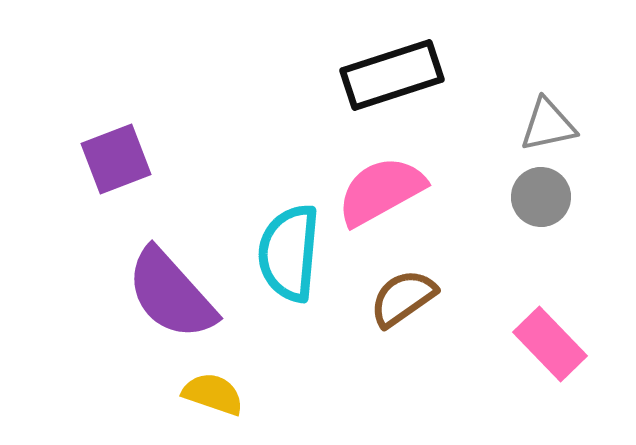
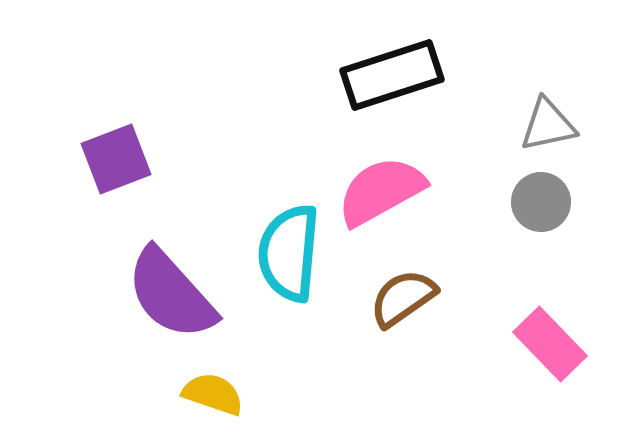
gray circle: moved 5 px down
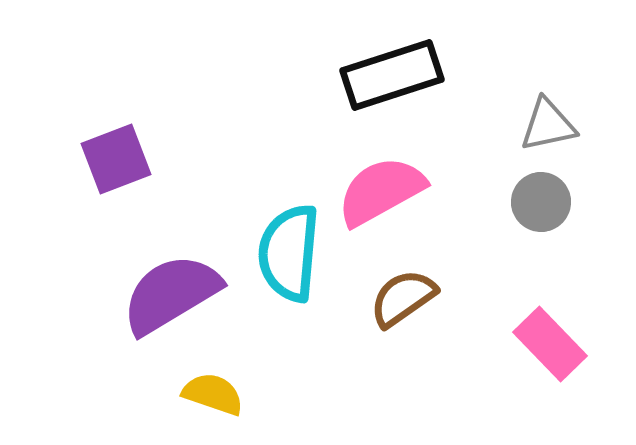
purple semicircle: rotated 101 degrees clockwise
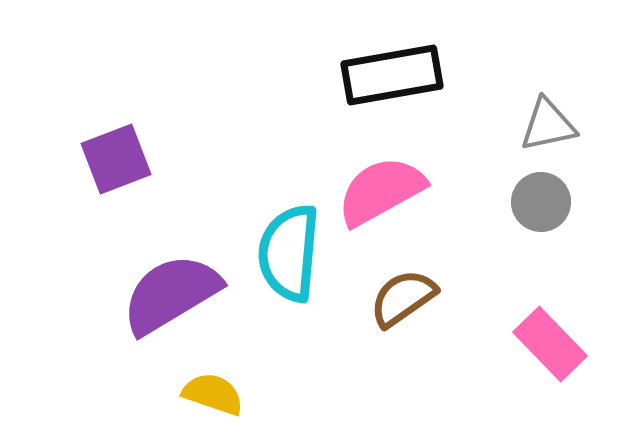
black rectangle: rotated 8 degrees clockwise
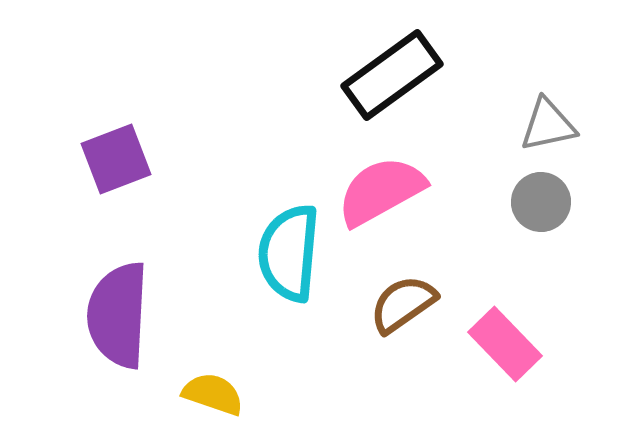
black rectangle: rotated 26 degrees counterclockwise
purple semicircle: moved 53 px left, 21 px down; rotated 56 degrees counterclockwise
brown semicircle: moved 6 px down
pink rectangle: moved 45 px left
